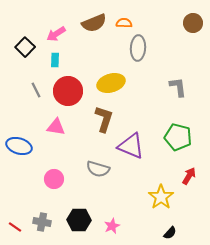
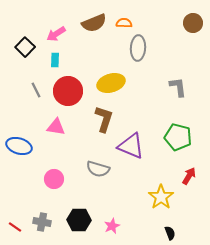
black semicircle: rotated 64 degrees counterclockwise
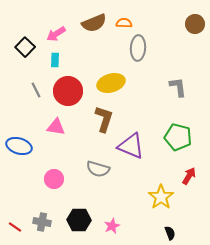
brown circle: moved 2 px right, 1 px down
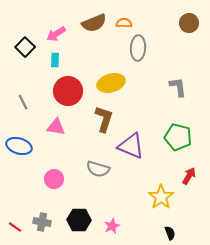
brown circle: moved 6 px left, 1 px up
gray line: moved 13 px left, 12 px down
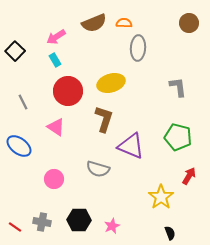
pink arrow: moved 3 px down
black square: moved 10 px left, 4 px down
cyan rectangle: rotated 32 degrees counterclockwise
pink triangle: rotated 24 degrees clockwise
blue ellipse: rotated 20 degrees clockwise
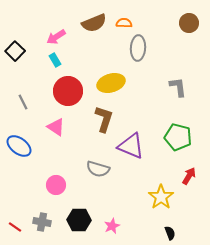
pink circle: moved 2 px right, 6 px down
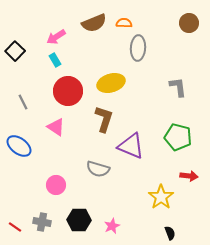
red arrow: rotated 66 degrees clockwise
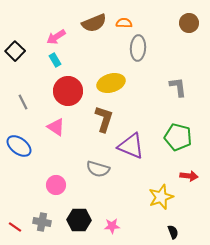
yellow star: rotated 15 degrees clockwise
pink star: rotated 21 degrees clockwise
black semicircle: moved 3 px right, 1 px up
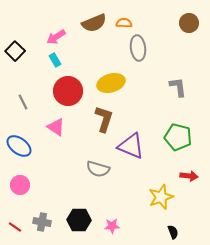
gray ellipse: rotated 10 degrees counterclockwise
pink circle: moved 36 px left
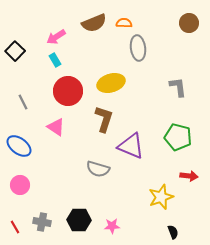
red line: rotated 24 degrees clockwise
